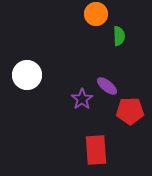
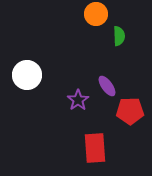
purple ellipse: rotated 15 degrees clockwise
purple star: moved 4 px left, 1 px down
red rectangle: moved 1 px left, 2 px up
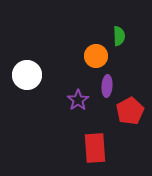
orange circle: moved 42 px down
purple ellipse: rotated 40 degrees clockwise
red pentagon: rotated 28 degrees counterclockwise
